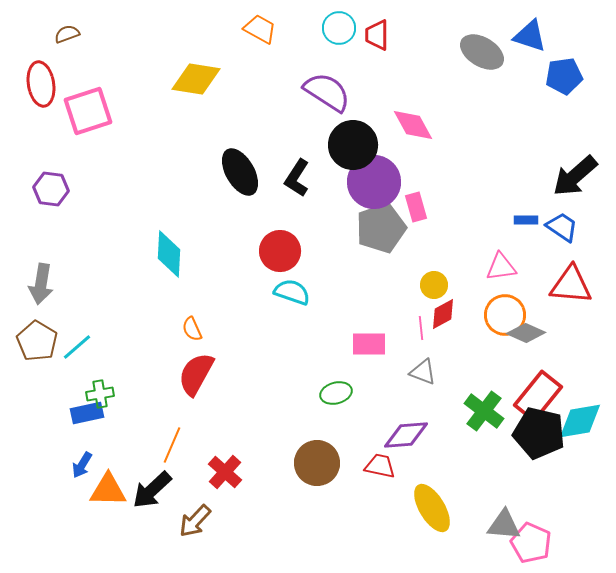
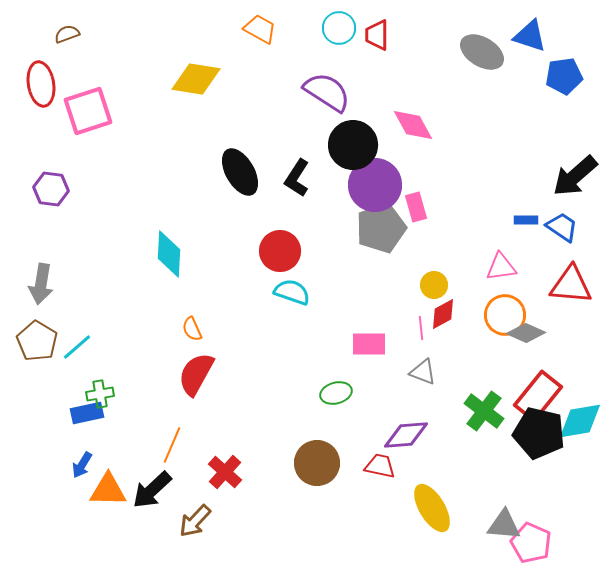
purple circle at (374, 182): moved 1 px right, 3 px down
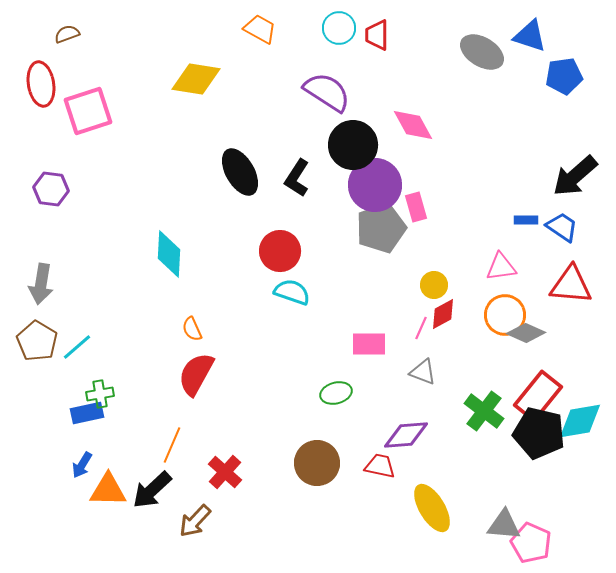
pink line at (421, 328): rotated 30 degrees clockwise
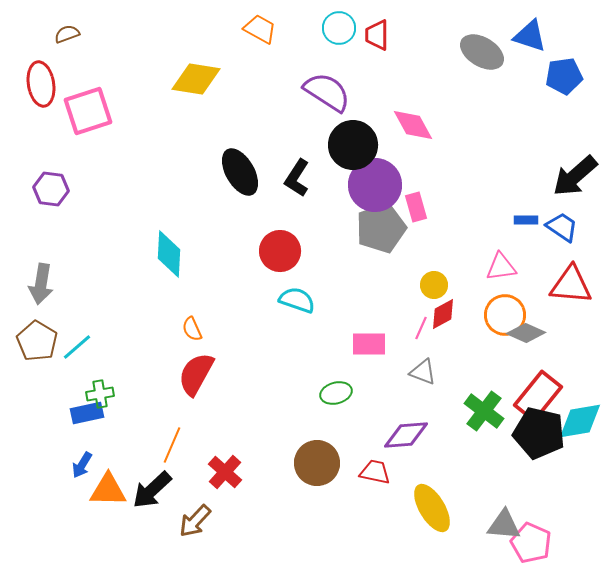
cyan semicircle at (292, 292): moved 5 px right, 8 px down
red trapezoid at (380, 466): moved 5 px left, 6 px down
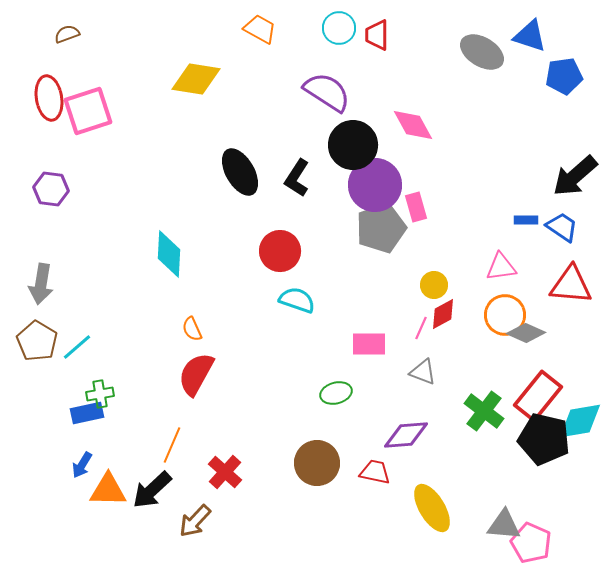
red ellipse at (41, 84): moved 8 px right, 14 px down
black pentagon at (539, 433): moved 5 px right, 6 px down
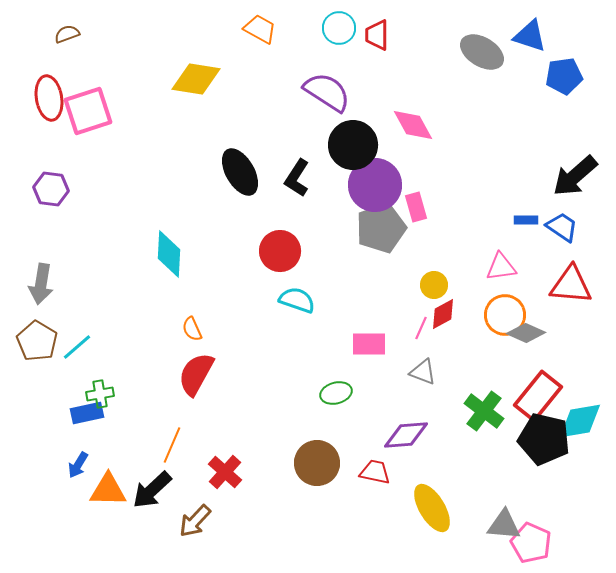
blue arrow at (82, 465): moved 4 px left
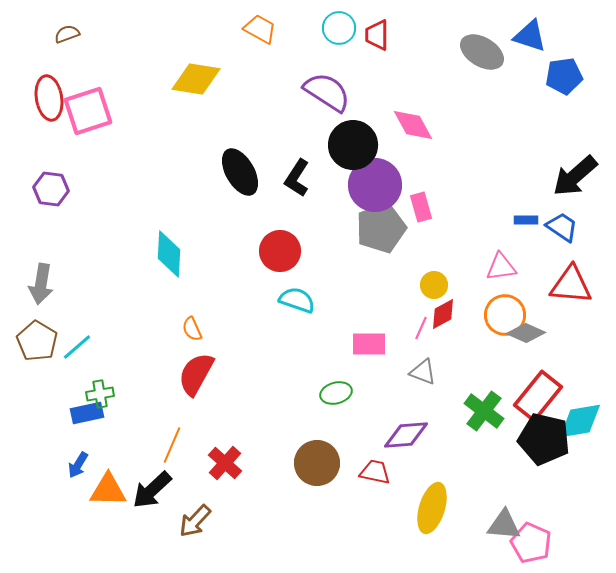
pink rectangle at (416, 207): moved 5 px right
red cross at (225, 472): moved 9 px up
yellow ellipse at (432, 508): rotated 48 degrees clockwise
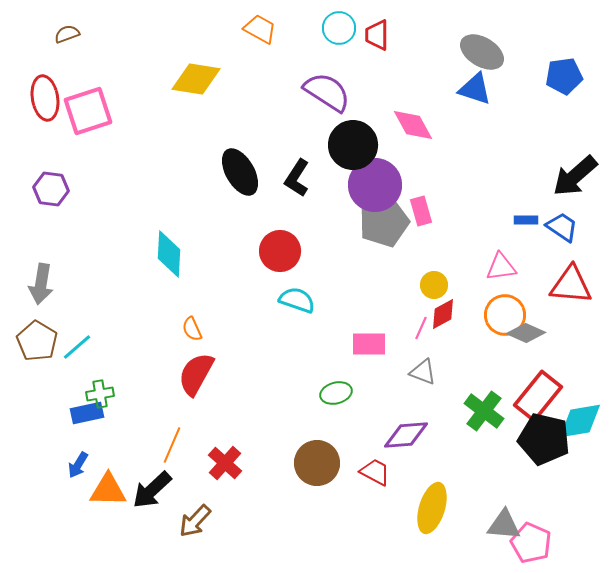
blue triangle at (530, 36): moved 55 px left, 53 px down
red ellipse at (49, 98): moved 4 px left
pink rectangle at (421, 207): moved 4 px down
gray pentagon at (381, 228): moved 3 px right, 6 px up
red trapezoid at (375, 472): rotated 16 degrees clockwise
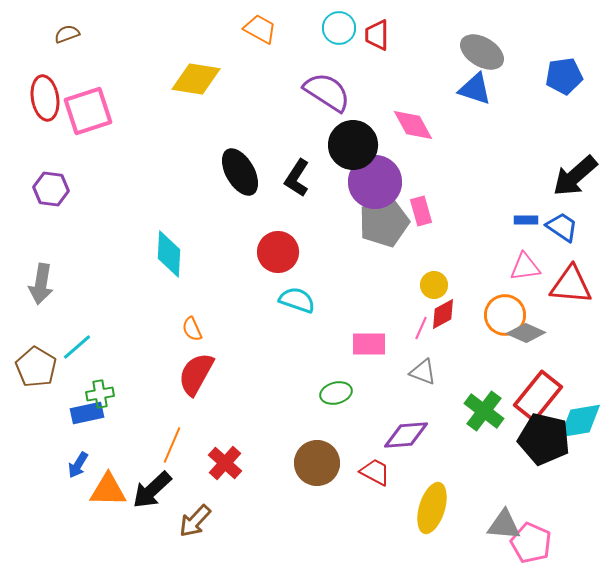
purple circle at (375, 185): moved 3 px up
red circle at (280, 251): moved 2 px left, 1 px down
pink triangle at (501, 267): moved 24 px right
brown pentagon at (37, 341): moved 1 px left, 26 px down
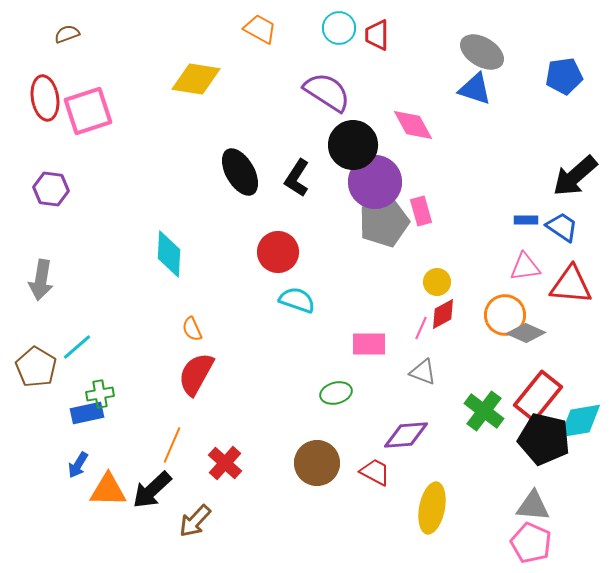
gray arrow at (41, 284): moved 4 px up
yellow circle at (434, 285): moved 3 px right, 3 px up
yellow ellipse at (432, 508): rotated 6 degrees counterclockwise
gray triangle at (504, 525): moved 29 px right, 19 px up
